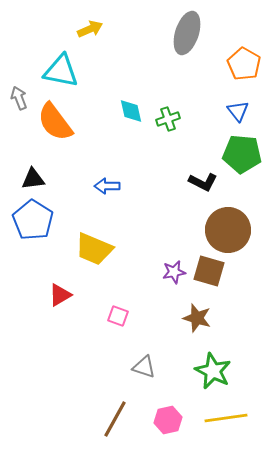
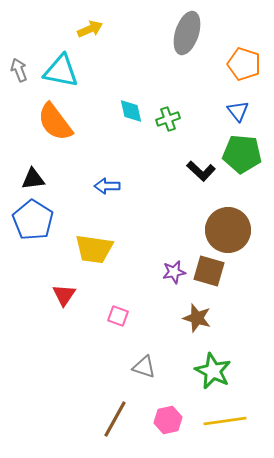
orange pentagon: rotated 12 degrees counterclockwise
gray arrow: moved 28 px up
black L-shape: moved 2 px left, 11 px up; rotated 16 degrees clockwise
yellow trapezoid: rotated 15 degrees counterclockwise
red triangle: moved 4 px right; rotated 25 degrees counterclockwise
yellow line: moved 1 px left, 3 px down
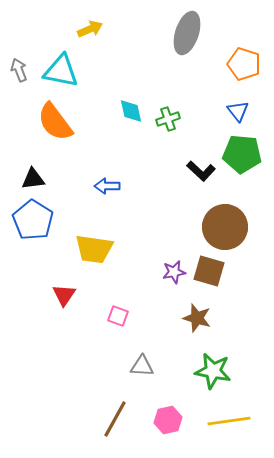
brown circle: moved 3 px left, 3 px up
gray triangle: moved 2 px left, 1 px up; rotated 15 degrees counterclockwise
green star: rotated 15 degrees counterclockwise
yellow line: moved 4 px right
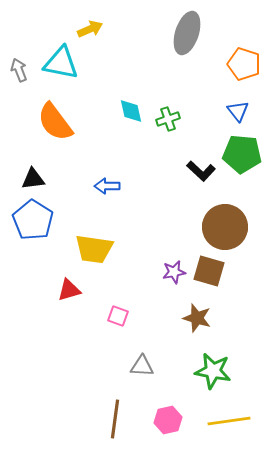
cyan triangle: moved 8 px up
red triangle: moved 5 px right, 5 px up; rotated 40 degrees clockwise
brown line: rotated 21 degrees counterclockwise
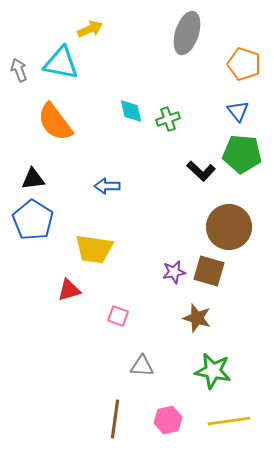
brown circle: moved 4 px right
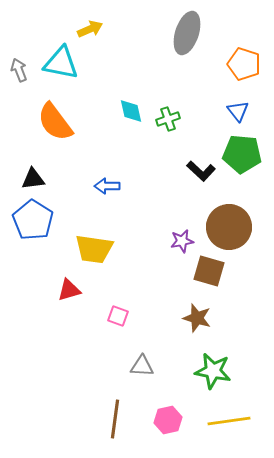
purple star: moved 8 px right, 31 px up
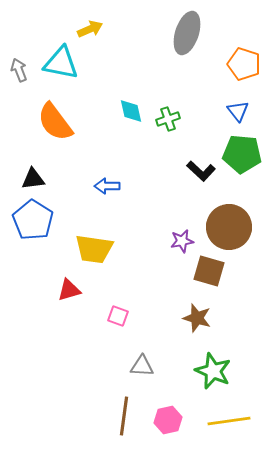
green star: rotated 12 degrees clockwise
brown line: moved 9 px right, 3 px up
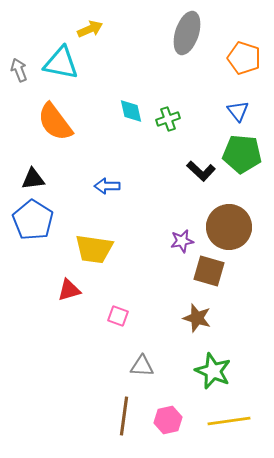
orange pentagon: moved 6 px up
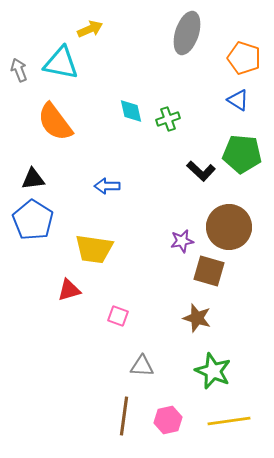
blue triangle: moved 11 px up; rotated 20 degrees counterclockwise
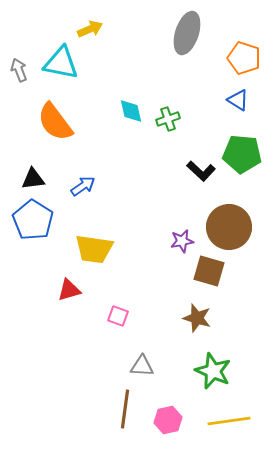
blue arrow: moved 24 px left; rotated 145 degrees clockwise
brown line: moved 1 px right, 7 px up
